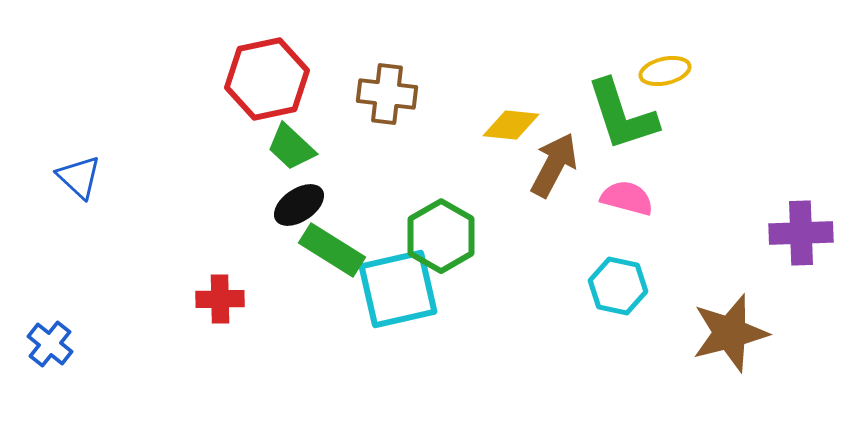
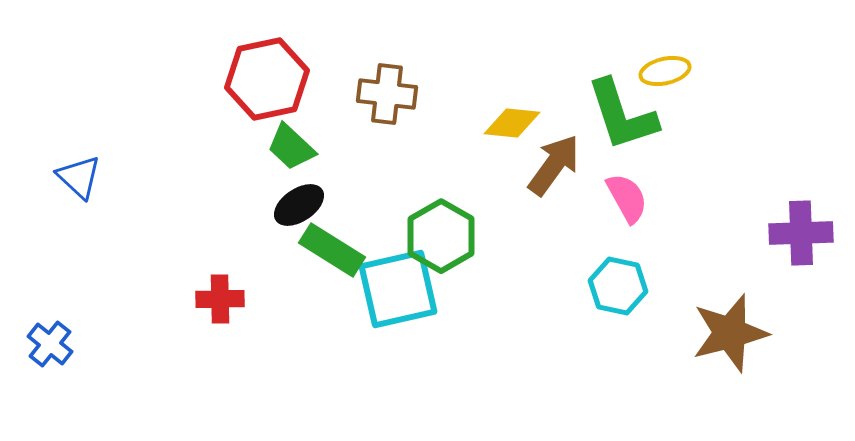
yellow diamond: moved 1 px right, 2 px up
brown arrow: rotated 8 degrees clockwise
pink semicircle: rotated 46 degrees clockwise
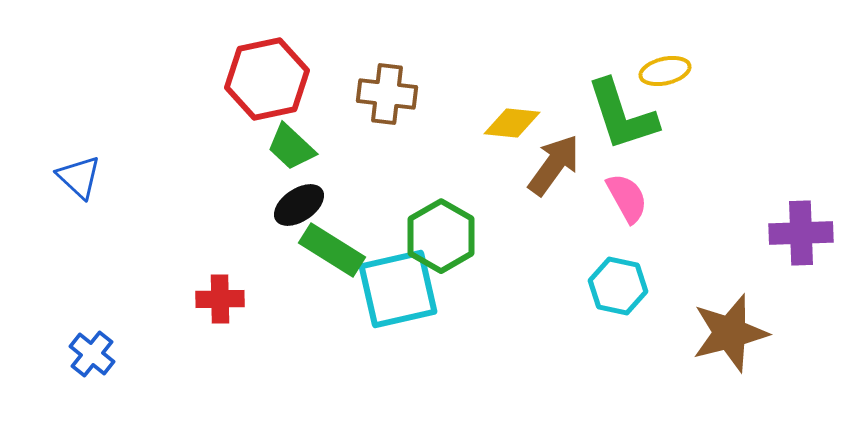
blue cross: moved 42 px right, 10 px down
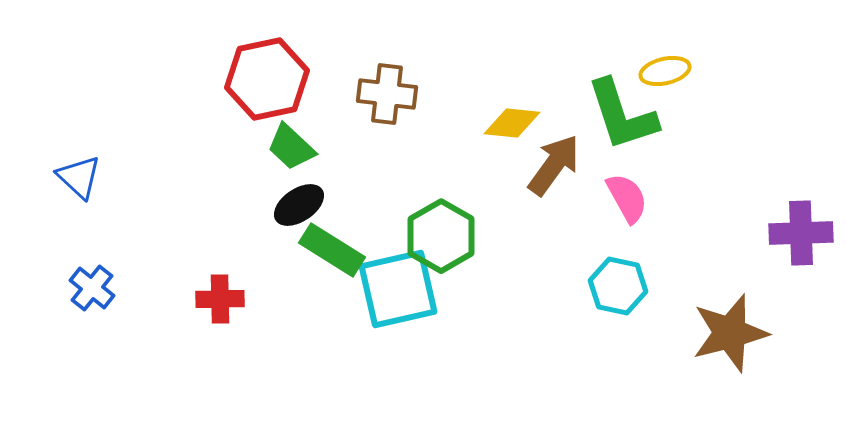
blue cross: moved 66 px up
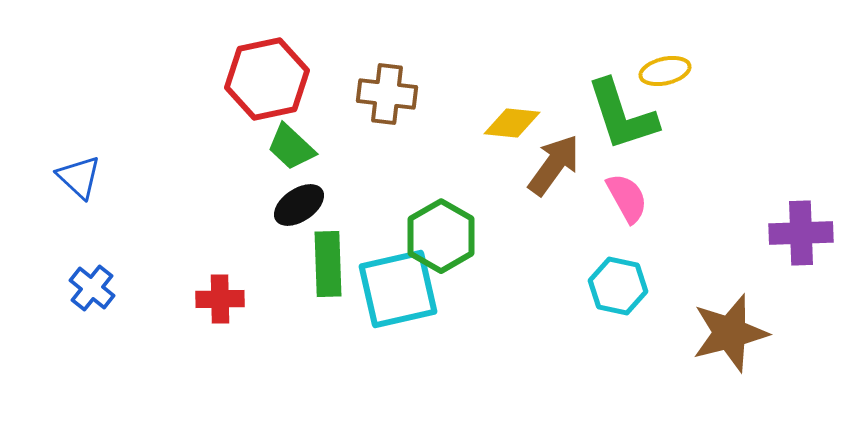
green rectangle: moved 4 px left, 14 px down; rotated 56 degrees clockwise
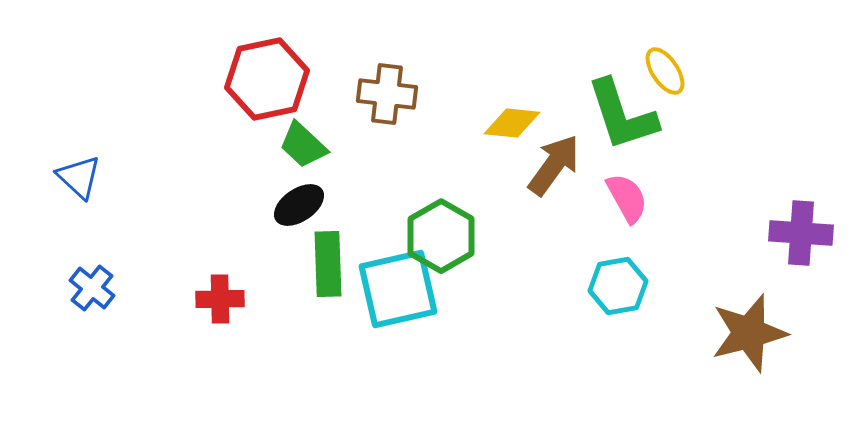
yellow ellipse: rotated 69 degrees clockwise
green trapezoid: moved 12 px right, 2 px up
purple cross: rotated 6 degrees clockwise
cyan hexagon: rotated 22 degrees counterclockwise
brown star: moved 19 px right
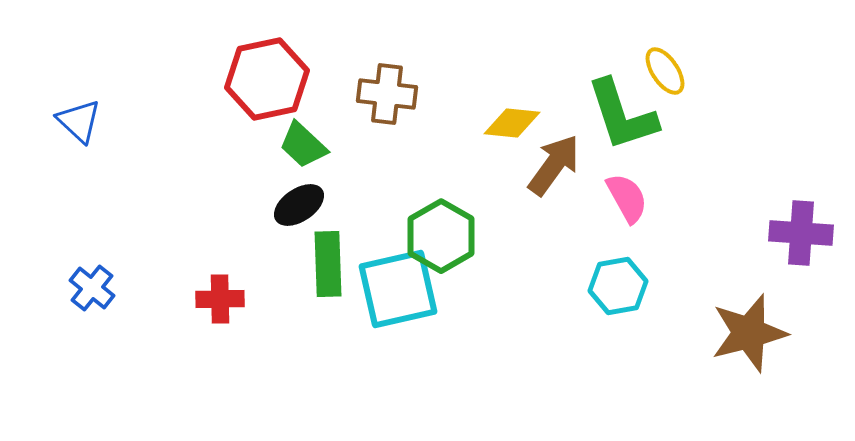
blue triangle: moved 56 px up
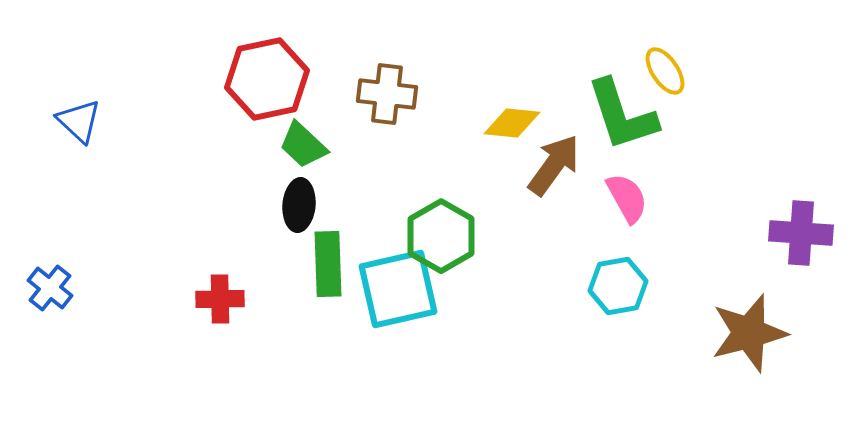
black ellipse: rotated 51 degrees counterclockwise
blue cross: moved 42 px left
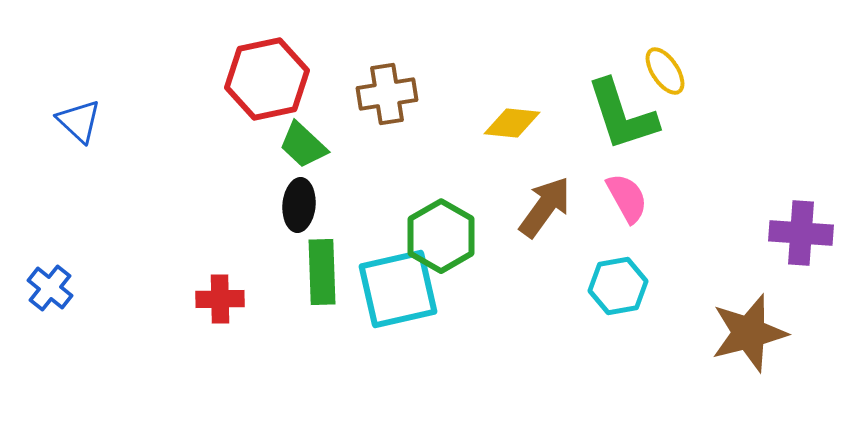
brown cross: rotated 16 degrees counterclockwise
brown arrow: moved 9 px left, 42 px down
green rectangle: moved 6 px left, 8 px down
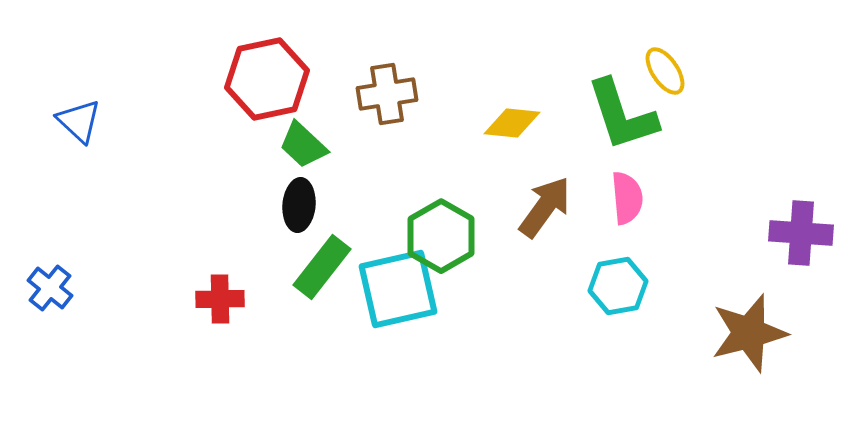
pink semicircle: rotated 24 degrees clockwise
green rectangle: moved 5 px up; rotated 40 degrees clockwise
